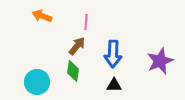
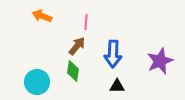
black triangle: moved 3 px right, 1 px down
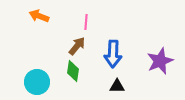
orange arrow: moved 3 px left
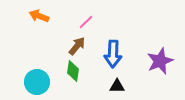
pink line: rotated 42 degrees clockwise
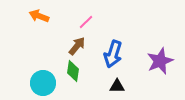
blue arrow: rotated 16 degrees clockwise
cyan circle: moved 6 px right, 1 px down
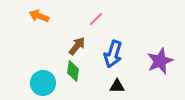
pink line: moved 10 px right, 3 px up
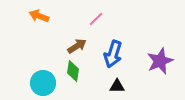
brown arrow: rotated 18 degrees clockwise
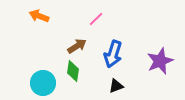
black triangle: moved 1 px left; rotated 21 degrees counterclockwise
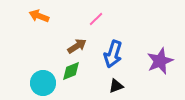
green diamond: moved 2 px left; rotated 60 degrees clockwise
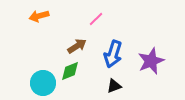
orange arrow: rotated 36 degrees counterclockwise
purple star: moved 9 px left
green diamond: moved 1 px left
black triangle: moved 2 px left
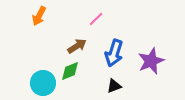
orange arrow: rotated 48 degrees counterclockwise
blue arrow: moved 1 px right, 1 px up
